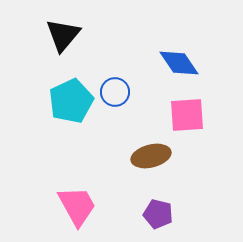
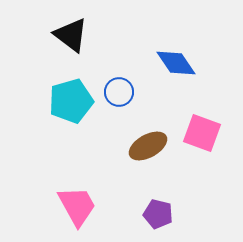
black triangle: moved 8 px right; rotated 33 degrees counterclockwise
blue diamond: moved 3 px left
blue circle: moved 4 px right
cyan pentagon: rotated 9 degrees clockwise
pink square: moved 15 px right, 18 px down; rotated 24 degrees clockwise
brown ellipse: moved 3 px left, 10 px up; rotated 15 degrees counterclockwise
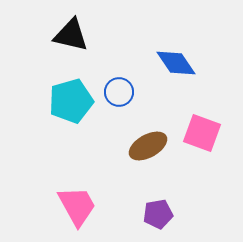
black triangle: rotated 24 degrees counterclockwise
purple pentagon: rotated 24 degrees counterclockwise
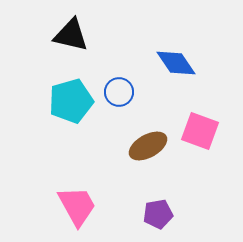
pink square: moved 2 px left, 2 px up
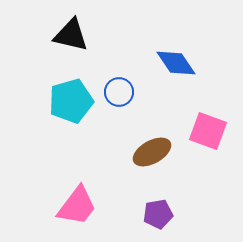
pink square: moved 8 px right
brown ellipse: moved 4 px right, 6 px down
pink trapezoid: rotated 66 degrees clockwise
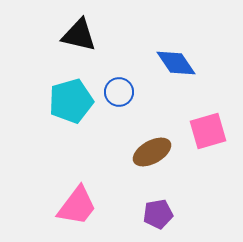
black triangle: moved 8 px right
pink square: rotated 36 degrees counterclockwise
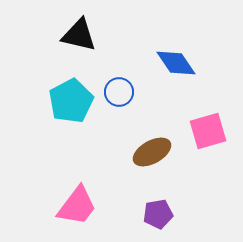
cyan pentagon: rotated 12 degrees counterclockwise
